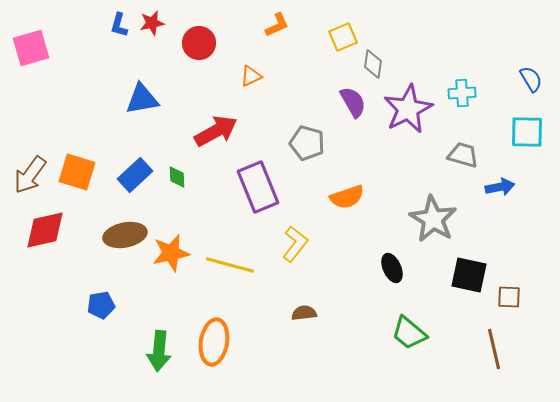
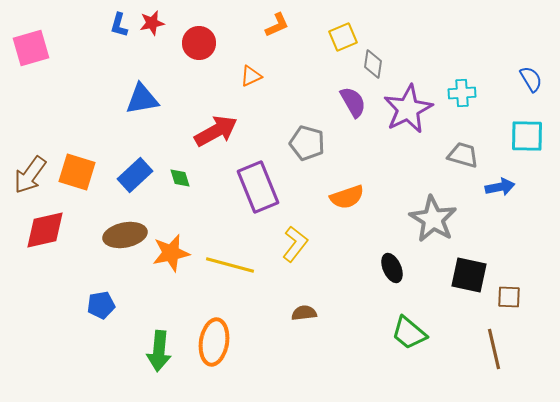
cyan square: moved 4 px down
green diamond: moved 3 px right, 1 px down; rotated 15 degrees counterclockwise
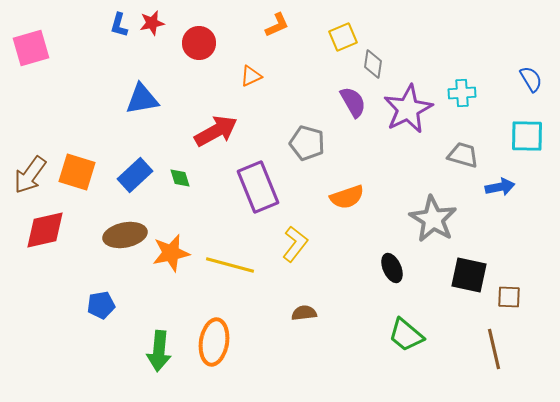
green trapezoid: moved 3 px left, 2 px down
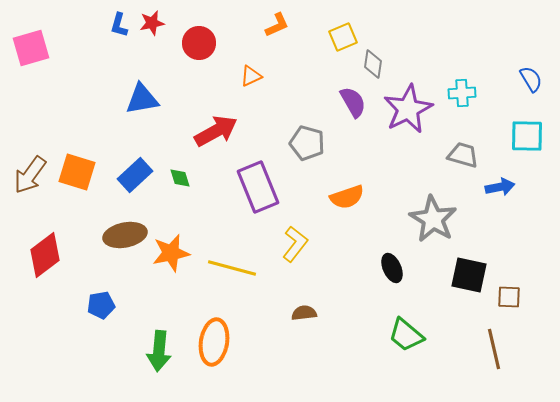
red diamond: moved 25 px down; rotated 24 degrees counterclockwise
yellow line: moved 2 px right, 3 px down
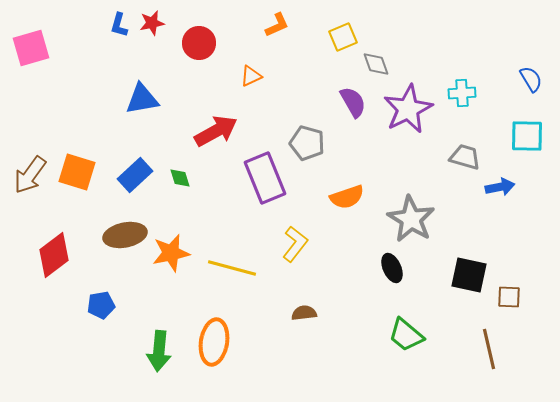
gray diamond: moved 3 px right; rotated 28 degrees counterclockwise
gray trapezoid: moved 2 px right, 2 px down
purple rectangle: moved 7 px right, 9 px up
gray star: moved 22 px left
red diamond: moved 9 px right
brown line: moved 5 px left
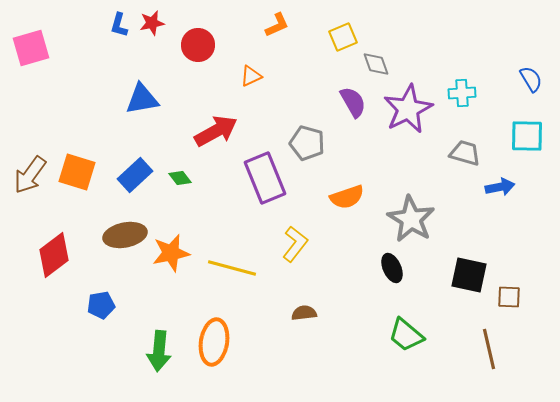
red circle: moved 1 px left, 2 px down
gray trapezoid: moved 4 px up
green diamond: rotated 20 degrees counterclockwise
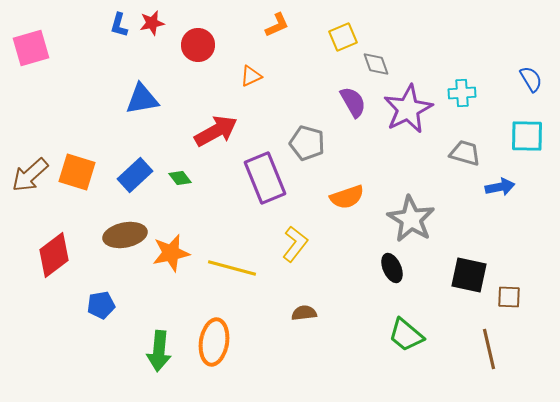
brown arrow: rotated 12 degrees clockwise
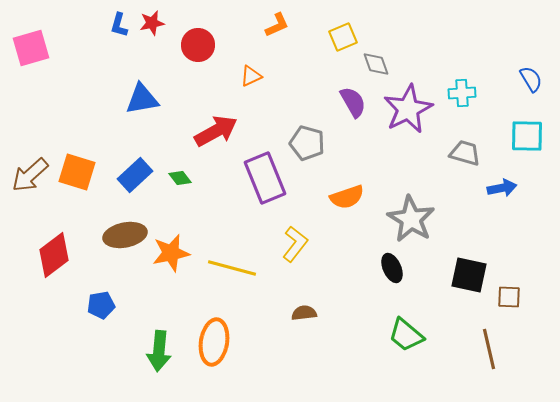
blue arrow: moved 2 px right, 1 px down
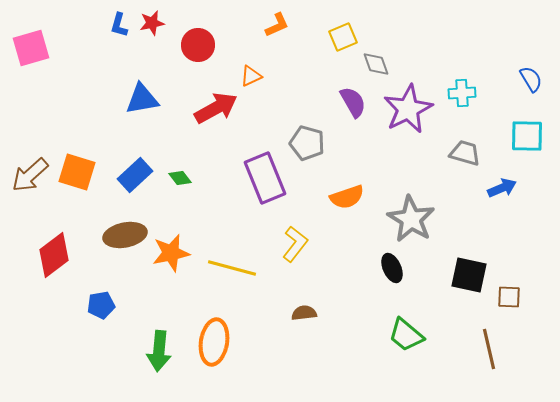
red arrow: moved 23 px up
blue arrow: rotated 12 degrees counterclockwise
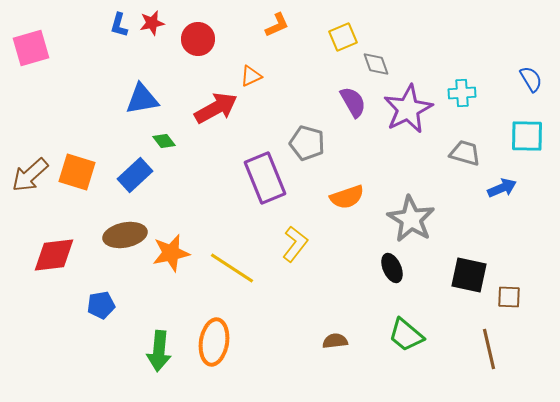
red circle: moved 6 px up
green diamond: moved 16 px left, 37 px up
red diamond: rotated 30 degrees clockwise
yellow line: rotated 18 degrees clockwise
brown semicircle: moved 31 px right, 28 px down
